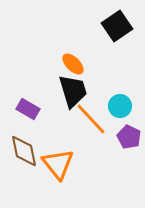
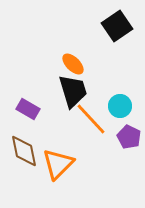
orange triangle: rotated 24 degrees clockwise
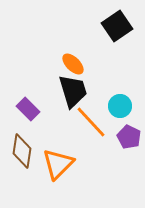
purple rectangle: rotated 15 degrees clockwise
orange line: moved 3 px down
brown diamond: moved 2 px left; rotated 20 degrees clockwise
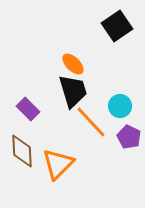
brown diamond: rotated 12 degrees counterclockwise
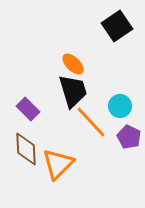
brown diamond: moved 4 px right, 2 px up
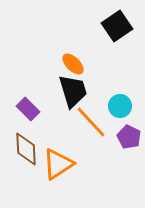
orange triangle: rotated 12 degrees clockwise
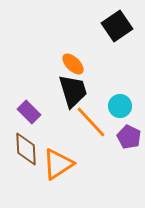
purple rectangle: moved 1 px right, 3 px down
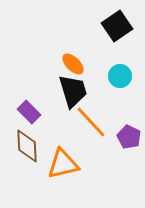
cyan circle: moved 30 px up
brown diamond: moved 1 px right, 3 px up
orange triangle: moved 5 px right; rotated 20 degrees clockwise
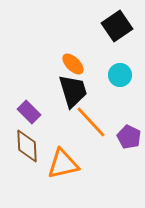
cyan circle: moved 1 px up
